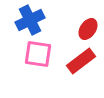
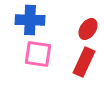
blue cross: rotated 28 degrees clockwise
red rectangle: moved 3 px right, 1 px down; rotated 28 degrees counterclockwise
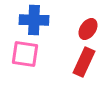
blue cross: moved 4 px right
pink square: moved 13 px left
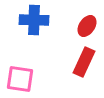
red ellipse: moved 1 px left, 3 px up
pink square: moved 5 px left, 25 px down
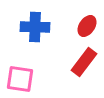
blue cross: moved 1 px right, 7 px down
red rectangle: rotated 12 degrees clockwise
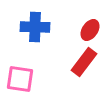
red ellipse: moved 3 px right, 4 px down
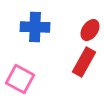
red rectangle: rotated 8 degrees counterclockwise
pink square: rotated 20 degrees clockwise
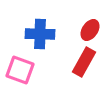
blue cross: moved 5 px right, 7 px down
pink square: moved 9 px up; rotated 8 degrees counterclockwise
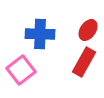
red ellipse: moved 2 px left
pink square: moved 1 px right; rotated 32 degrees clockwise
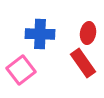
red ellipse: moved 3 px down; rotated 25 degrees counterclockwise
red rectangle: moved 1 px left, 1 px down; rotated 64 degrees counterclockwise
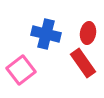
blue cross: moved 6 px right; rotated 12 degrees clockwise
